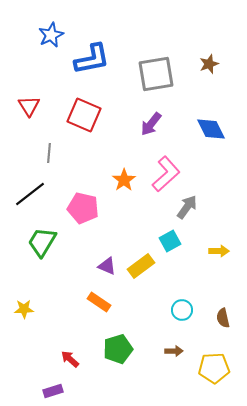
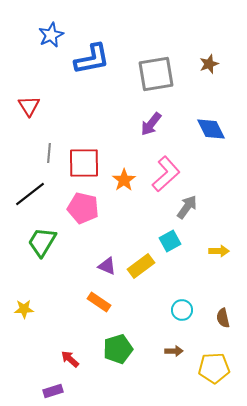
red square: moved 48 px down; rotated 24 degrees counterclockwise
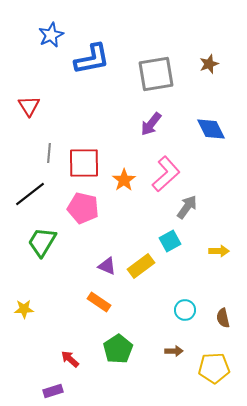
cyan circle: moved 3 px right
green pentagon: rotated 16 degrees counterclockwise
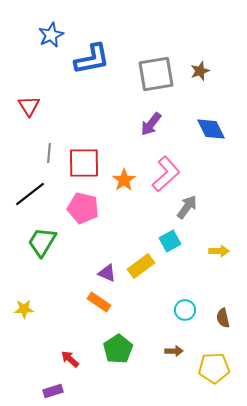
brown star: moved 9 px left, 7 px down
purple triangle: moved 7 px down
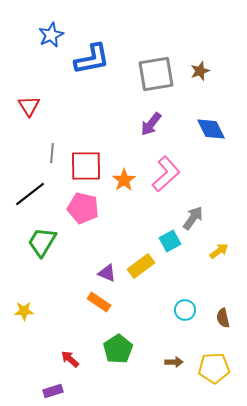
gray line: moved 3 px right
red square: moved 2 px right, 3 px down
gray arrow: moved 6 px right, 11 px down
yellow arrow: rotated 36 degrees counterclockwise
yellow star: moved 2 px down
brown arrow: moved 11 px down
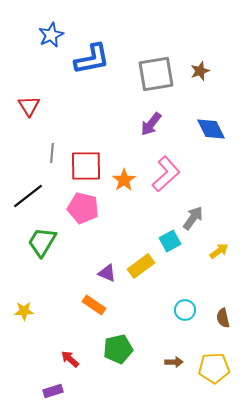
black line: moved 2 px left, 2 px down
orange rectangle: moved 5 px left, 3 px down
green pentagon: rotated 20 degrees clockwise
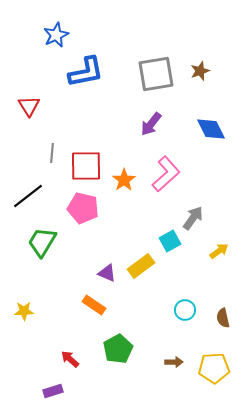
blue star: moved 5 px right
blue L-shape: moved 6 px left, 13 px down
green pentagon: rotated 16 degrees counterclockwise
